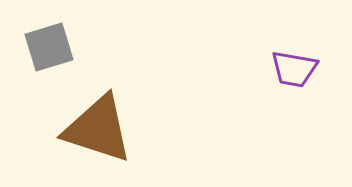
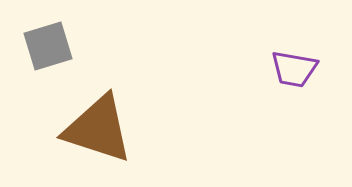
gray square: moved 1 px left, 1 px up
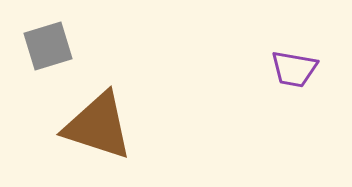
brown triangle: moved 3 px up
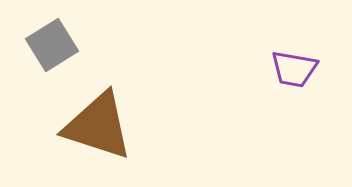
gray square: moved 4 px right, 1 px up; rotated 15 degrees counterclockwise
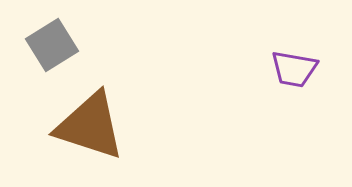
brown triangle: moved 8 px left
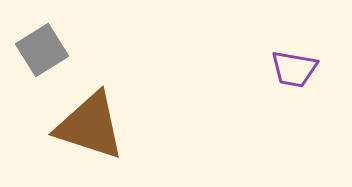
gray square: moved 10 px left, 5 px down
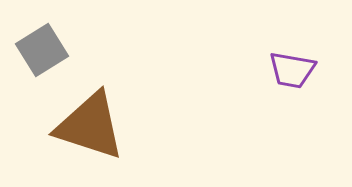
purple trapezoid: moved 2 px left, 1 px down
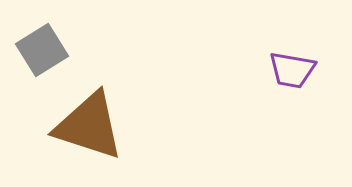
brown triangle: moved 1 px left
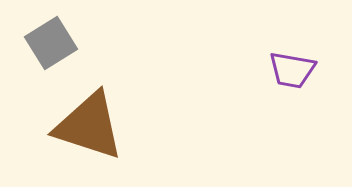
gray square: moved 9 px right, 7 px up
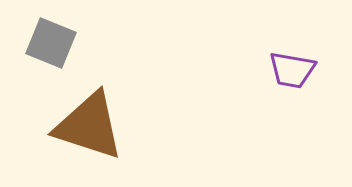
gray square: rotated 36 degrees counterclockwise
